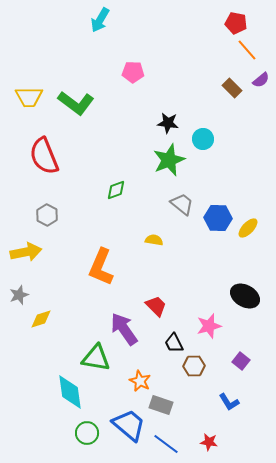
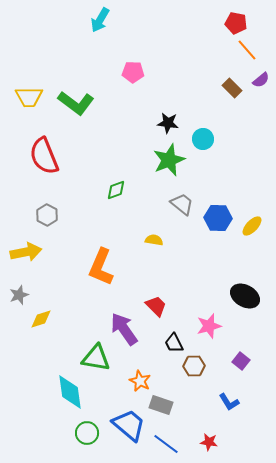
yellow ellipse: moved 4 px right, 2 px up
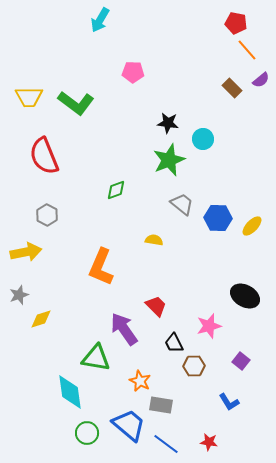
gray rectangle: rotated 10 degrees counterclockwise
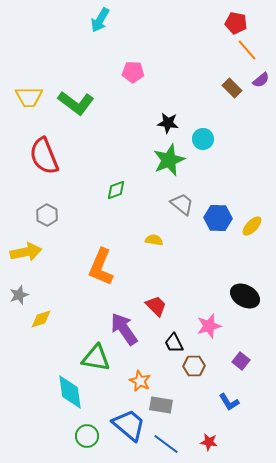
green circle: moved 3 px down
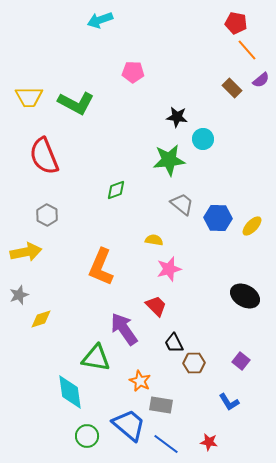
cyan arrow: rotated 40 degrees clockwise
green L-shape: rotated 9 degrees counterclockwise
black star: moved 9 px right, 6 px up
green star: rotated 16 degrees clockwise
pink star: moved 40 px left, 57 px up
brown hexagon: moved 3 px up
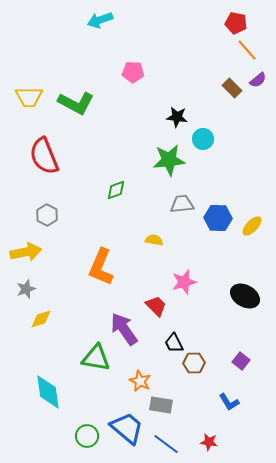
purple semicircle: moved 3 px left
gray trapezoid: rotated 45 degrees counterclockwise
pink star: moved 15 px right, 13 px down
gray star: moved 7 px right, 6 px up
cyan diamond: moved 22 px left
blue trapezoid: moved 2 px left, 3 px down
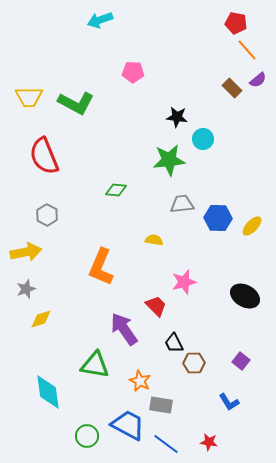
green diamond: rotated 25 degrees clockwise
green triangle: moved 1 px left, 7 px down
blue trapezoid: moved 1 px right, 3 px up; rotated 12 degrees counterclockwise
